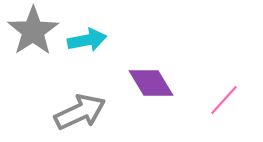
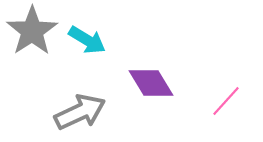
gray star: moved 1 px left
cyan arrow: rotated 42 degrees clockwise
pink line: moved 2 px right, 1 px down
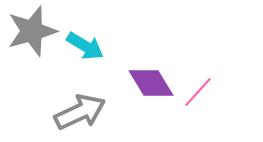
gray star: rotated 18 degrees clockwise
cyan arrow: moved 2 px left, 6 px down
pink line: moved 28 px left, 9 px up
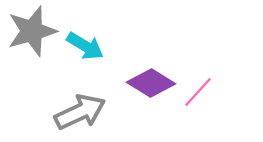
purple diamond: rotated 27 degrees counterclockwise
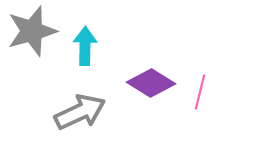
cyan arrow: rotated 120 degrees counterclockwise
pink line: moved 2 px right; rotated 28 degrees counterclockwise
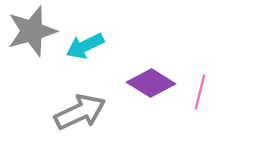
cyan arrow: rotated 117 degrees counterclockwise
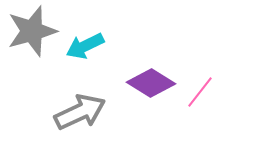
pink line: rotated 24 degrees clockwise
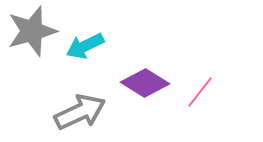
purple diamond: moved 6 px left
